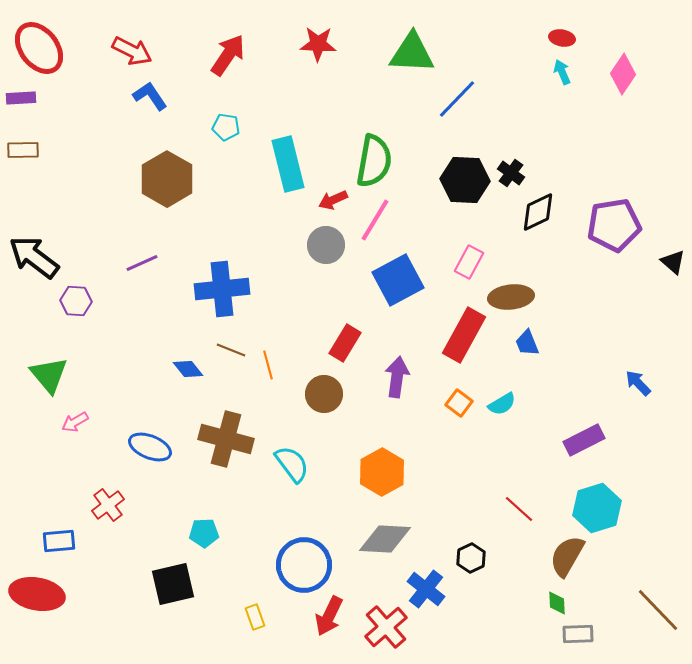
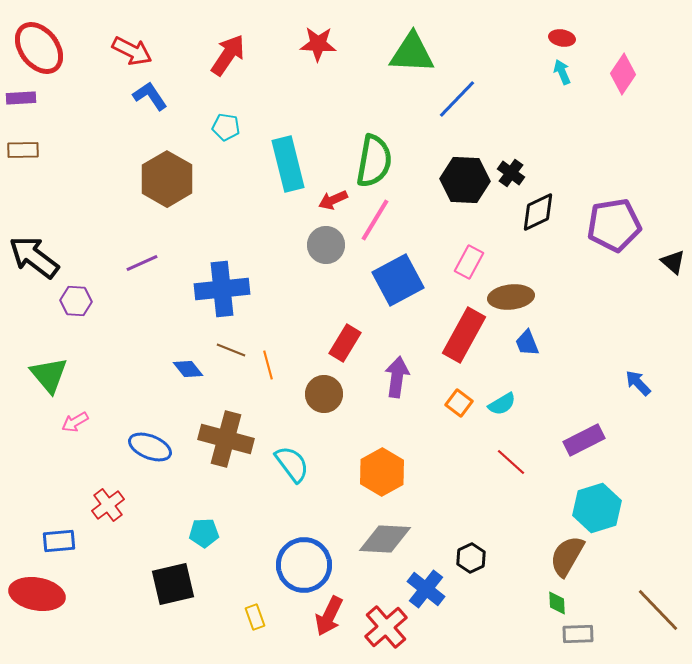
red line at (519, 509): moved 8 px left, 47 px up
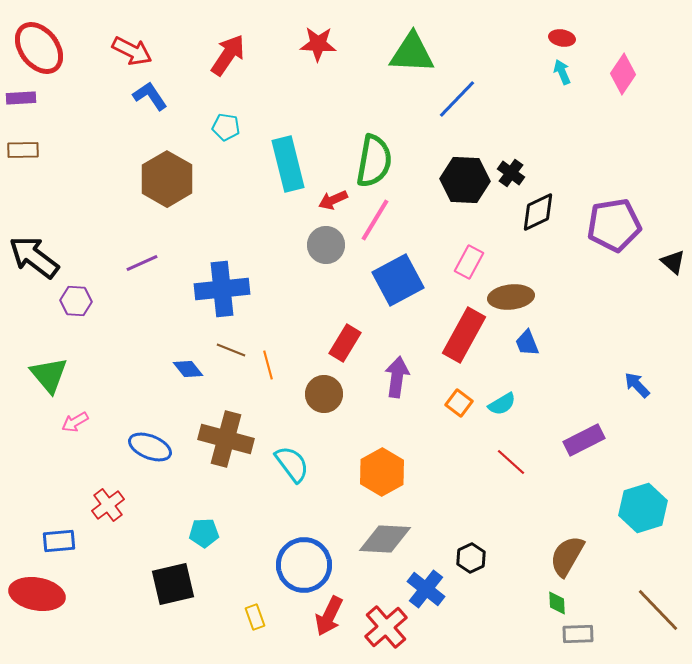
blue arrow at (638, 383): moved 1 px left, 2 px down
cyan hexagon at (597, 508): moved 46 px right
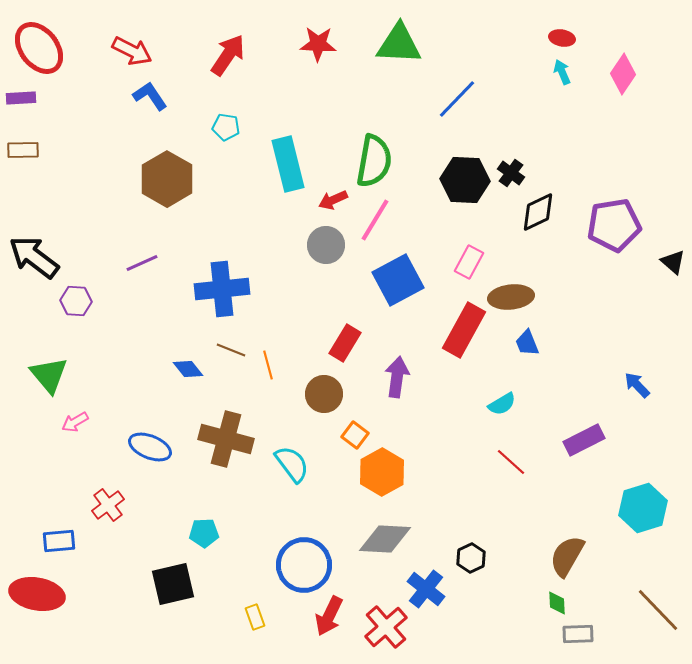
green triangle at (412, 53): moved 13 px left, 9 px up
red rectangle at (464, 335): moved 5 px up
orange square at (459, 403): moved 104 px left, 32 px down
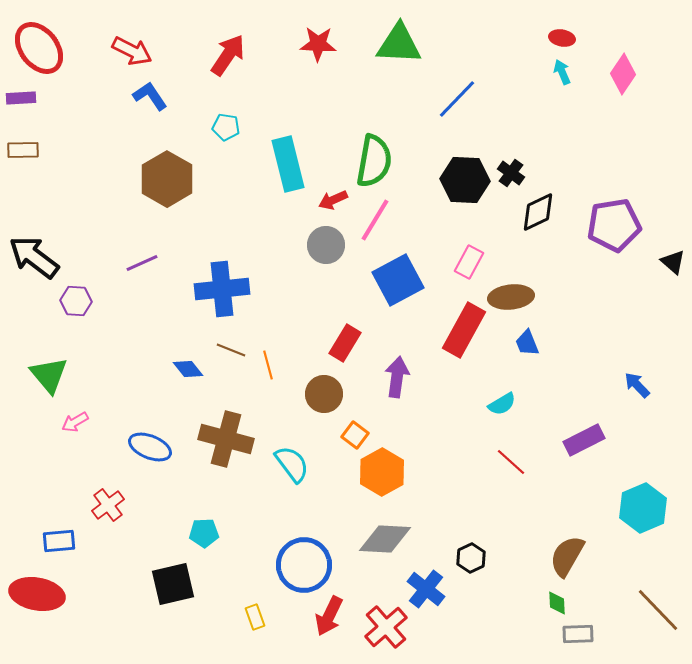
cyan hexagon at (643, 508): rotated 6 degrees counterclockwise
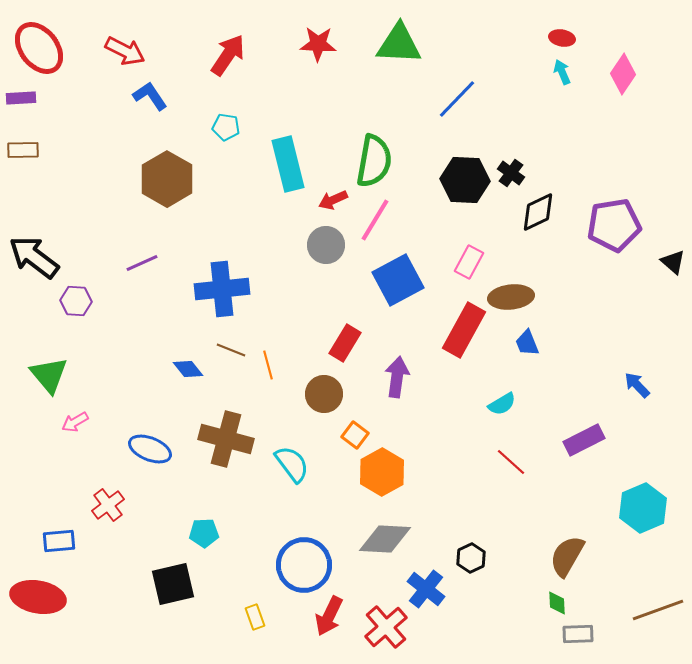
red arrow at (132, 51): moved 7 px left
blue ellipse at (150, 447): moved 2 px down
red ellipse at (37, 594): moved 1 px right, 3 px down
brown line at (658, 610): rotated 66 degrees counterclockwise
